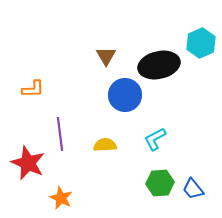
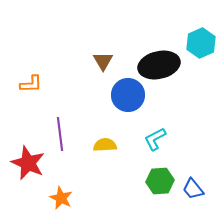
brown triangle: moved 3 px left, 5 px down
orange L-shape: moved 2 px left, 5 px up
blue circle: moved 3 px right
green hexagon: moved 2 px up
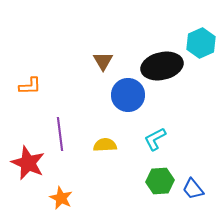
black ellipse: moved 3 px right, 1 px down
orange L-shape: moved 1 px left, 2 px down
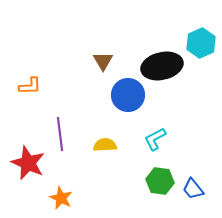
green hexagon: rotated 12 degrees clockwise
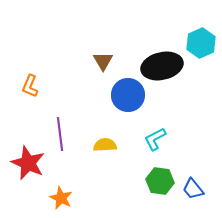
orange L-shape: rotated 115 degrees clockwise
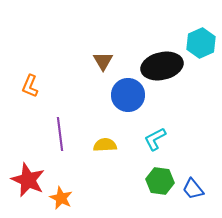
red star: moved 17 px down
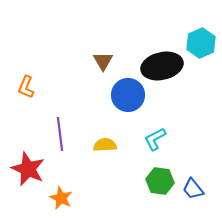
orange L-shape: moved 4 px left, 1 px down
red star: moved 11 px up
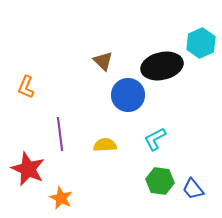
brown triangle: rotated 15 degrees counterclockwise
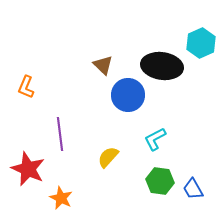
brown triangle: moved 4 px down
black ellipse: rotated 21 degrees clockwise
yellow semicircle: moved 3 px right, 12 px down; rotated 45 degrees counterclockwise
blue trapezoid: rotated 10 degrees clockwise
